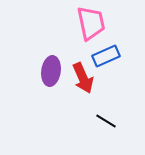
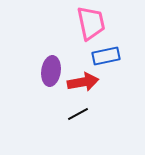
blue rectangle: rotated 12 degrees clockwise
red arrow: moved 4 px down; rotated 76 degrees counterclockwise
black line: moved 28 px left, 7 px up; rotated 60 degrees counterclockwise
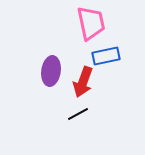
red arrow: rotated 120 degrees clockwise
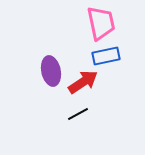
pink trapezoid: moved 10 px right
purple ellipse: rotated 20 degrees counterclockwise
red arrow: rotated 144 degrees counterclockwise
